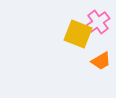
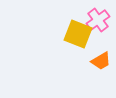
pink cross: moved 2 px up
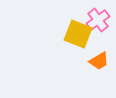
orange trapezoid: moved 2 px left
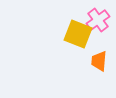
orange trapezoid: rotated 125 degrees clockwise
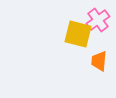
yellow square: rotated 8 degrees counterclockwise
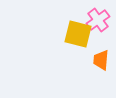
orange trapezoid: moved 2 px right, 1 px up
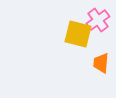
orange trapezoid: moved 3 px down
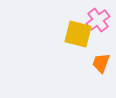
orange trapezoid: rotated 15 degrees clockwise
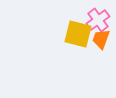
orange trapezoid: moved 24 px up
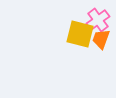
yellow square: moved 2 px right
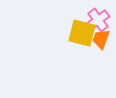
yellow square: moved 2 px right, 1 px up
